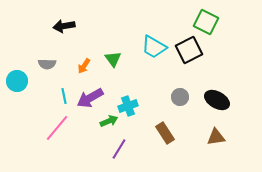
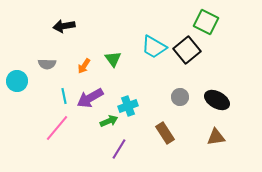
black square: moved 2 px left; rotated 12 degrees counterclockwise
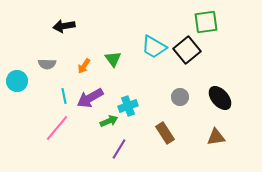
green square: rotated 35 degrees counterclockwise
black ellipse: moved 3 px right, 2 px up; rotated 20 degrees clockwise
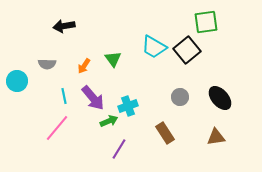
purple arrow: moved 3 px right; rotated 100 degrees counterclockwise
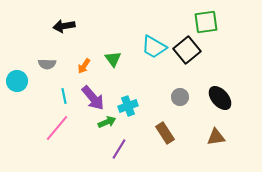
green arrow: moved 2 px left, 1 px down
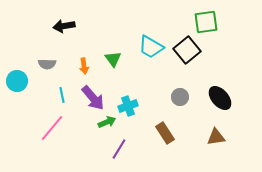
cyan trapezoid: moved 3 px left
orange arrow: rotated 42 degrees counterclockwise
cyan line: moved 2 px left, 1 px up
pink line: moved 5 px left
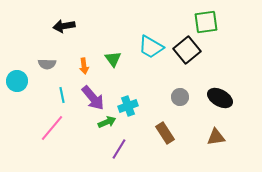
black ellipse: rotated 20 degrees counterclockwise
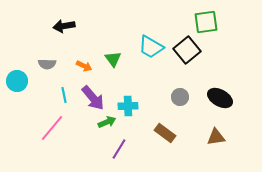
orange arrow: rotated 56 degrees counterclockwise
cyan line: moved 2 px right
cyan cross: rotated 18 degrees clockwise
brown rectangle: rotated 20 degrees counterclockwise
